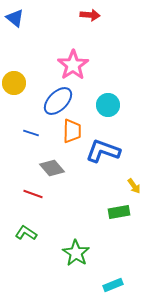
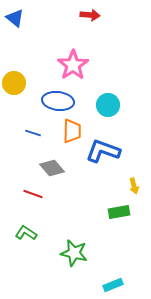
blue ellipse: rotated 52 degrees clockwise
blue line: moved 2 px right
yellow arrow: rotated 21 degrees clockwise
green star: moved 2 px left; rotated 20 degrees counterclockwise
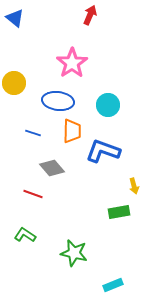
red arrow: rotated 72 degrees counterclockwise
pink star: moved 1 px left, 2 px up
green L-shape: moved 1 px left, 2 px down
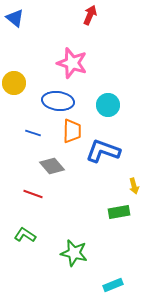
pink star: rotated 20 degrees counterclockwise
gray diamond: moved 2 px up
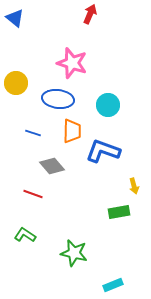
red arrow: moved 1 px up
yellow circle: moved 2 px right
blue ellipse: moved 2 px up
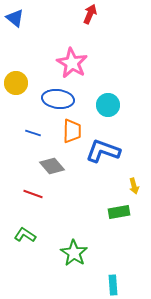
pink star: rotated 12 degrees clockwise
green star: rotated 20 degrees clockwise
cyan rectangle: rotated 72 degrees counterclockwise
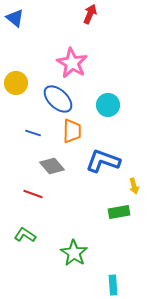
blue ellipse: rotated 36 degrees clockwise
blue L-shape: moved 10 px down
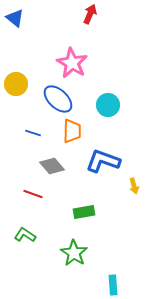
yellow circle: moved 1 px down
green rectangle: moved 35 px left
